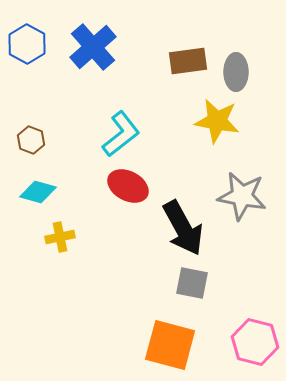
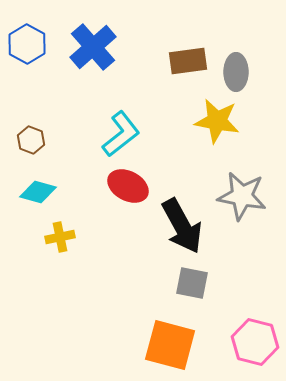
black arrow: moved 1 px left, 2 px up
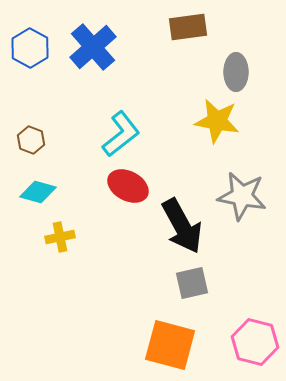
blue hexagon: moved 3 px right, 4 px down
brown rectangle: moved 34 px up
gray square: rotated 24 degrees counterclockwise
